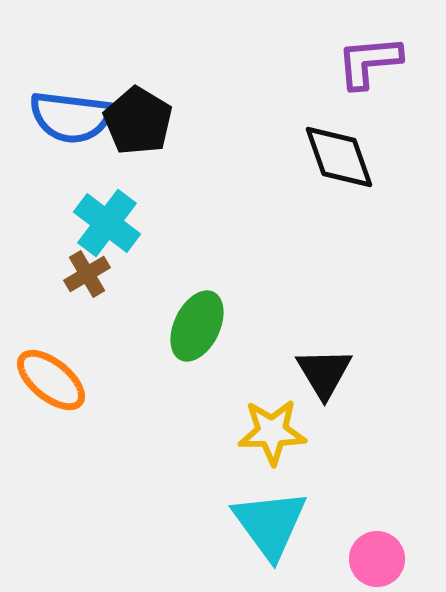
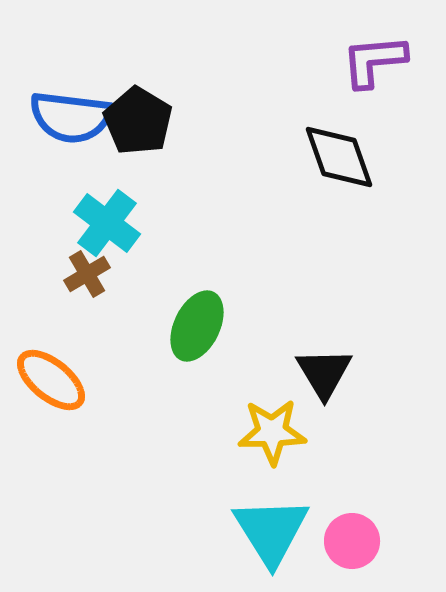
purple L-shape: moved 5 px right, 1 px up
cyan triangle: moved 1 px right, 7 px down; rotated 4 degrees clockwise
pink circle: moved 25 px left, 18 px up
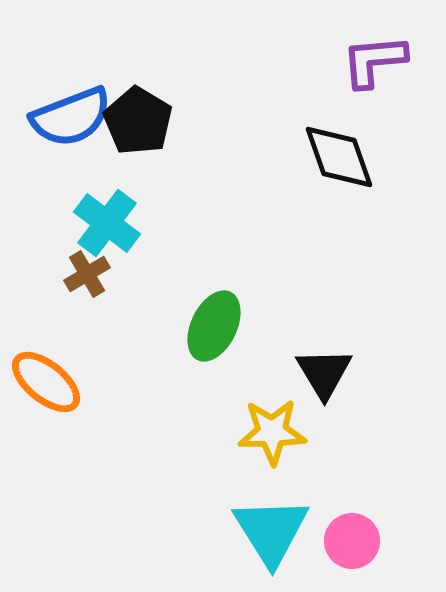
blue semicircle: rotated 28 degrees counterclockwise
green ellipse: moved 17 px right
orange ellipse: moved 5 px left, 2 px down
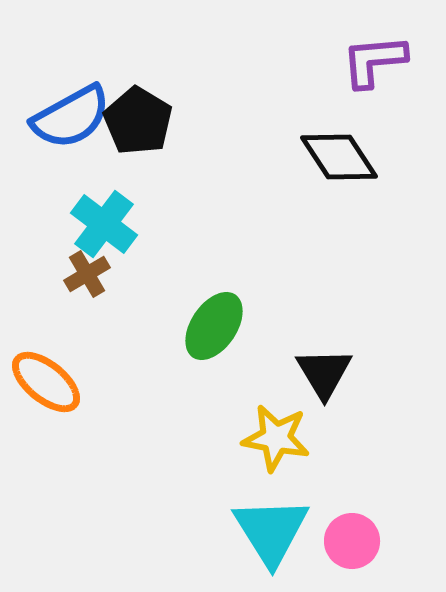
blue semicircle: rotated 8 degrees counterclockwise
black diamond: rotated 14 degrees counterclockwise
cyan cross: moved 3 px left, 1 px down
green ellipse: rotated 8 degrees clockwise
yellow star: moved 4 px right, 6 px down; rotated 12 degrees clockwise
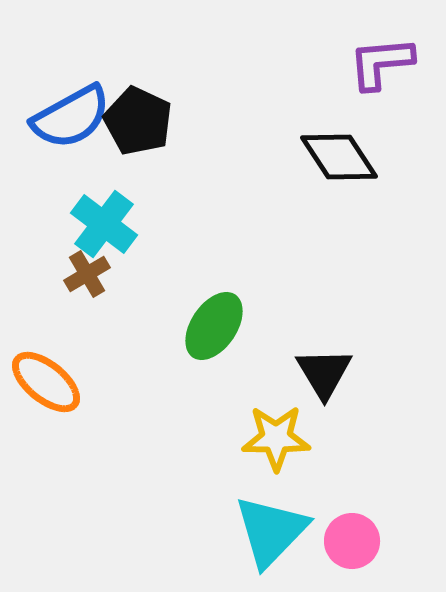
purple L-shape: moved 7 px right, 2 px down
black pentagon: rotated 6 degrees counterclockwise
yellow star: rotated 10 degrees counterclockwise
cyan triangle: rotated 16 degrees clockwise
